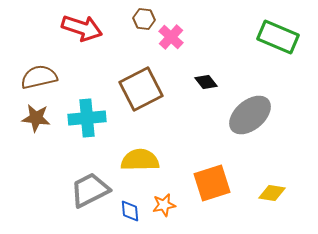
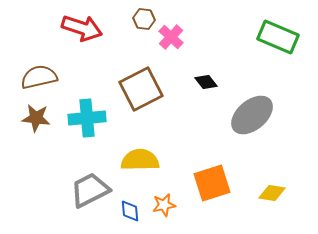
gray ellipse: moved 2 px right
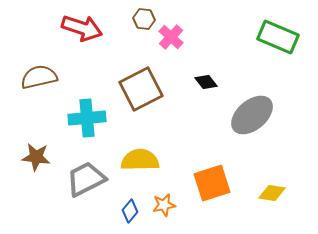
brown star: moved 39 px down
gray trapezoid: moved 4 px left, 11 px up
blue diamond: rotated 45 degrees clockwise
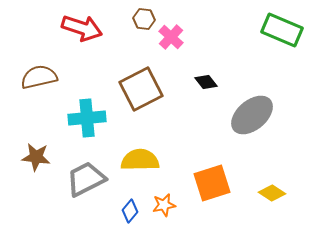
green rectangle: moved 4 px right, 7 px up
yellow diamond: rotated 24 degrees clockwise
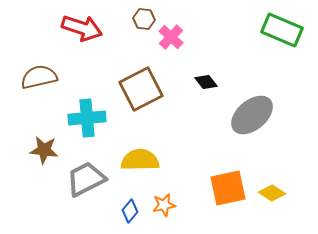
brown star: moved 8 px right, 7 px up
orange square: moved 16 px right, 5 px down; rotated 6 degrees clockwise
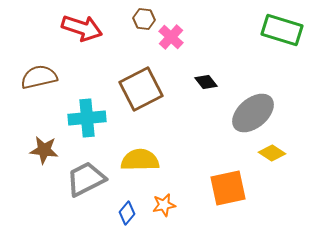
green rectangle: rotated 6 degrees counterclockwise
gray ellipse: moved 1 px right, 2 px up
yellow diamond: moved 40 px up
blue diamond: moved 3 px left, 2 px down
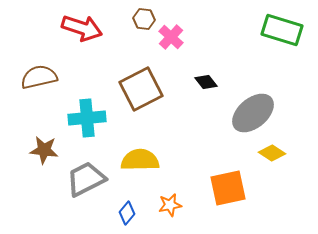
orange star: moved 6 px right
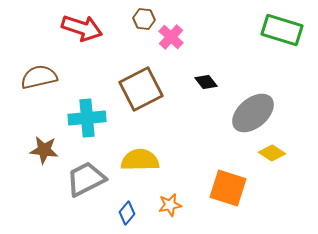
orange square: rotated 30 degrees clockwise
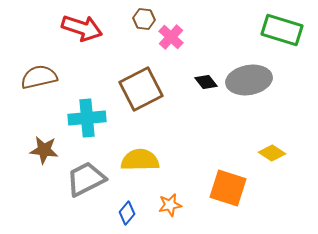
gray ellipse: moved 4 px left, 33 px up; rotated 30 degrees clockwise
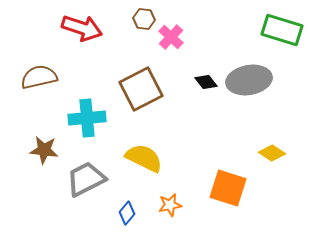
yellow semicircle: moved 4 px right, 2 px up; rotated 27 degrees clockwise
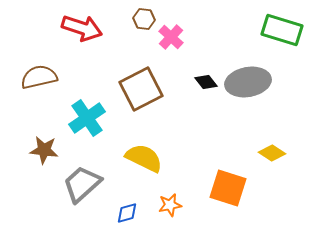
gray ellipse: moved 1 px left, 2 px down
cyan cross: rotated 30 degrees counterclockwise
gray trapezoid: moved 4 px left, 5 px down; rotated 15 degrees counterclockwise
blue diamond: rotated 35 degrees clockwise
